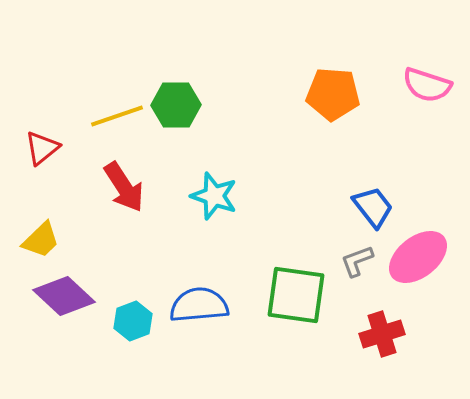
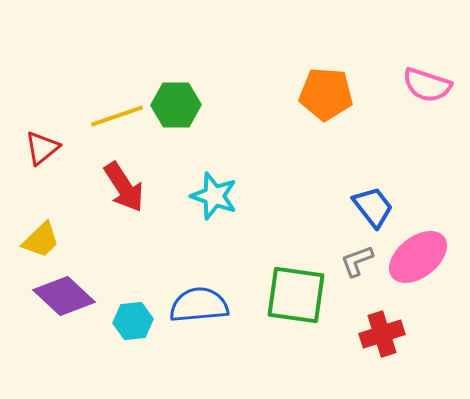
orange pentagon: moved 7 px left
cyan hexagon: rotated 15 degrees clockwise
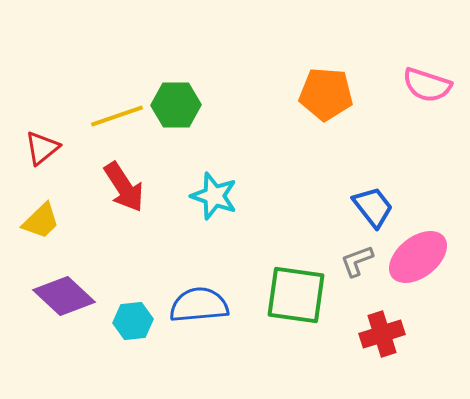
yellow trapezoid: moved 19 px up
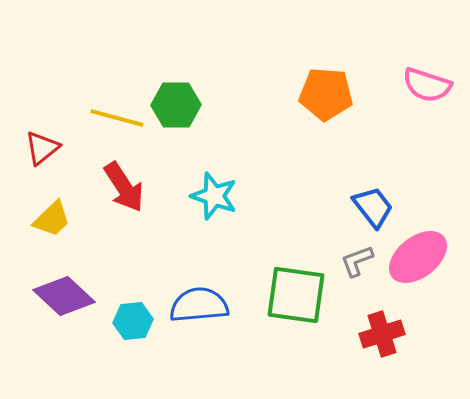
yellow line: moved 2 px down; rotated 34 degrees clockwise
yellow trapezoid: moved 11 px right, 2 px up
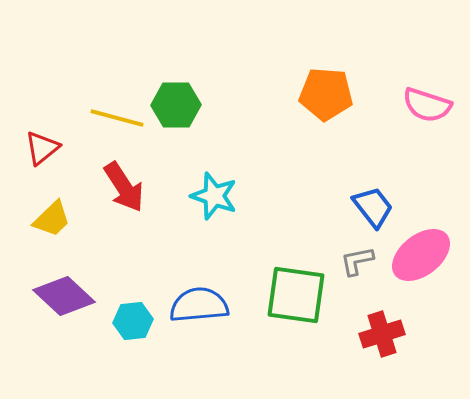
pink semicircle: moved 20 px down
pink ellipse: moved 3 px right, 2 px up
gray L-shape: rotated 9 degrees clockwise
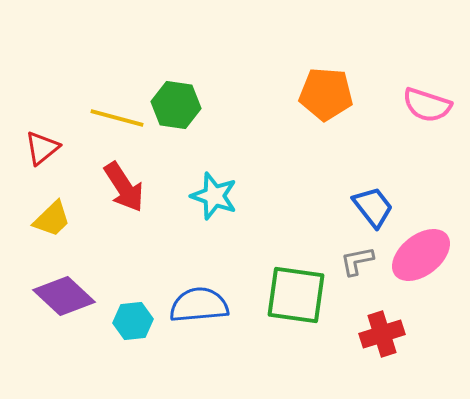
green hexagon: rotated 9 degrees clockwise
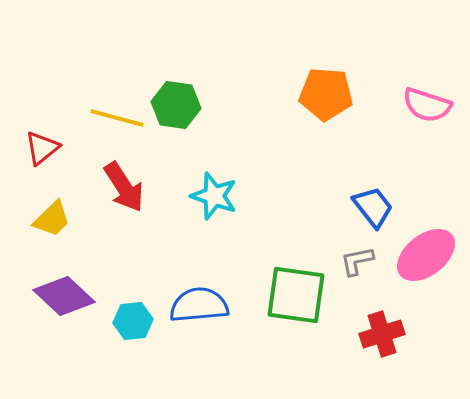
pink ellipse: moved 5 px right
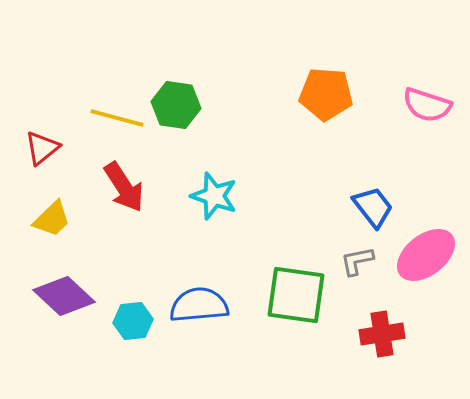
red cross: rotated 9 degrees clockwise
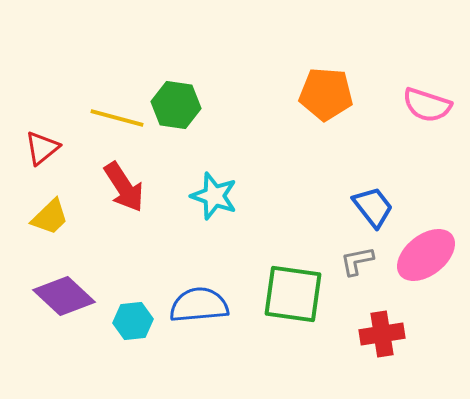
yellow trapezoid: moved 2 px left, 2 px up
green square: moved 3 px left, 1 px up
